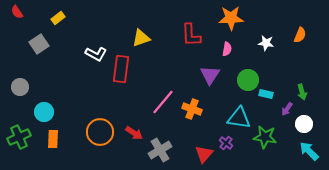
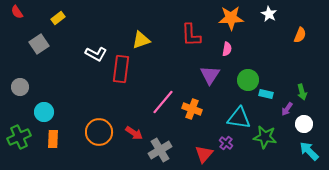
yellow triangle: moved 2 px down
white star: moved 3 px right, 29 px up; rotated 21 degrees clockwise
orange circle: moved 1 px left
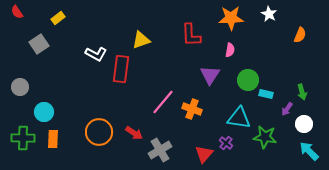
pink semicircle: moved 3 px right, 1 px down
green cross: moved 4 px right, 1 px down; rotated 25 degrees clockwise
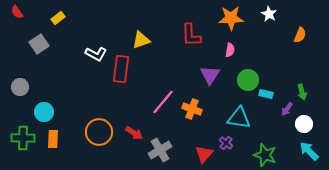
green star: moved 18 px down; rotated 10 degrees clockwise
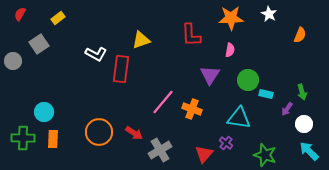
red semicircle: moved 3 px right, 2 px down; rotated 64 degrees clockwise
gray circle: moved 7 px left, 26 px up
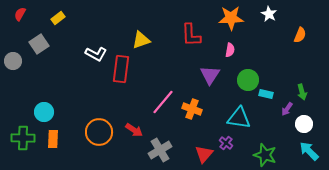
red arrow: moved 3 px up
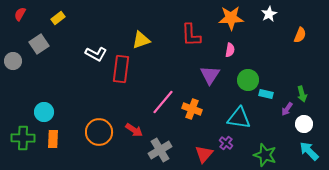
white star: rotated 14 degrees clockwise
green arrow: moved 2 px down
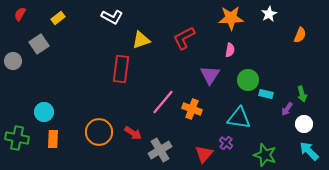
red L-shape: moved 7 px left, 3 px down; rotated 65 degrees clockwise
white L-shape: moved 16 px right, 37 px up
red arrow: moved 1 px left, 3 px down
green cross: moved 6 px left; rotated 10 degrees clockwise
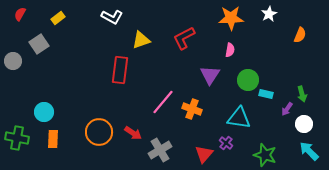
red rectangle: moved 1 px left, 1 px down
